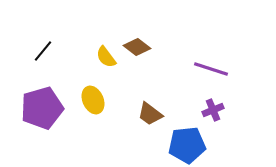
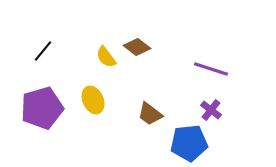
purple cross: moved 2 px left; rotated 30 degrees counterclockwise
blue pentagon: moved 2 px right, 2 px up
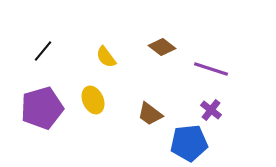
brown diamond: moved 25 px right
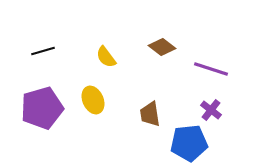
black line: rotated 35 degrees clockwise
brown trapezoid: rotated 44 degrees clockwise
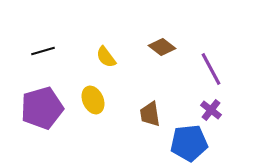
purple line: rotated 44 degrees clockwise
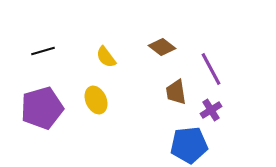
yellow ellipse: moved 3 px right
purple cross: rotated 20 degrees clockwise
brown trapezoid: moved 26 px right, 22 px up
blue pentagon: moved 2 px down
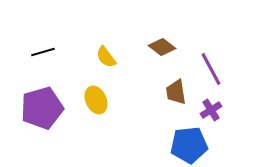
black line: moved 1 px down
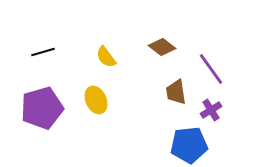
purple line: rotated 8 degrees counterclockwise
